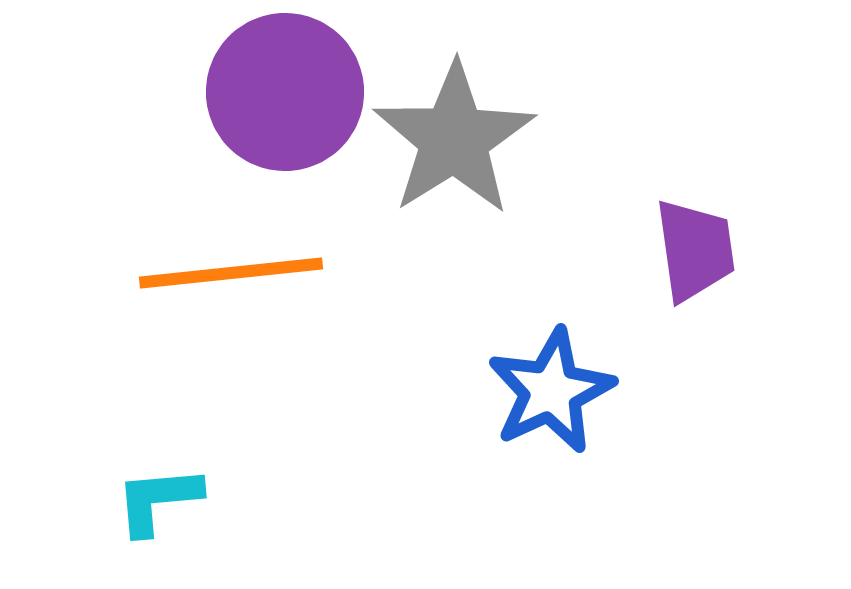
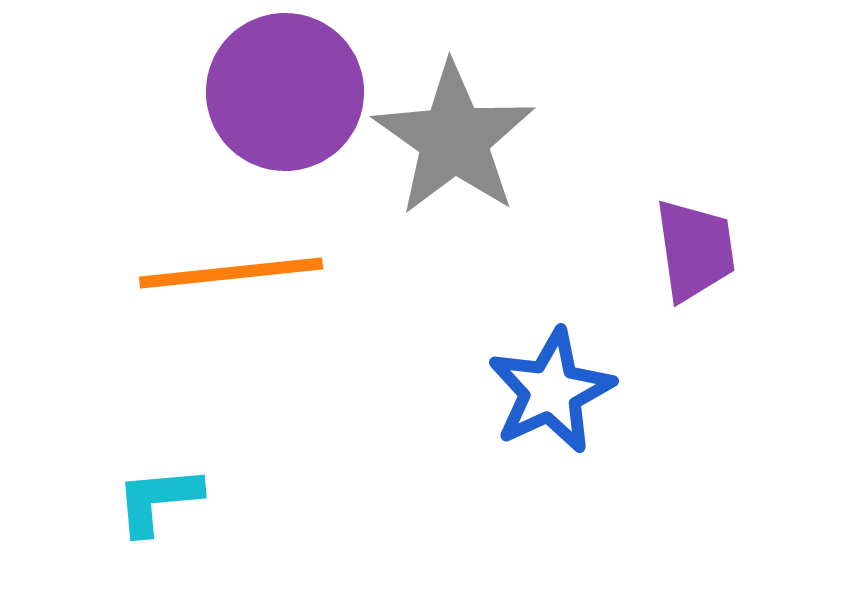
gray star: rotated 5 degrees counterclockwise
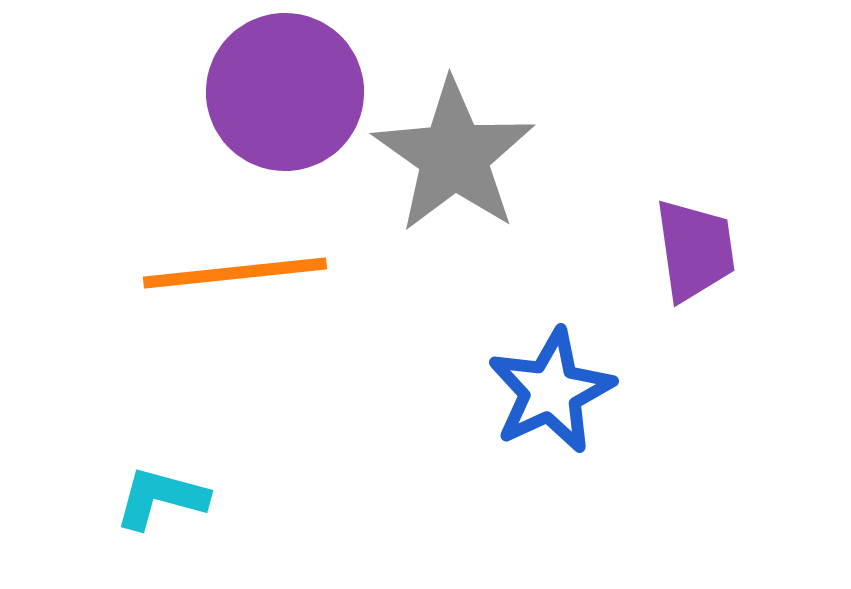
gray star: moved 17 px down
orange line: moved 4 px right
cyan L-shape: moved 3 px right, 2 px up; rotated 20 degrees clockwise
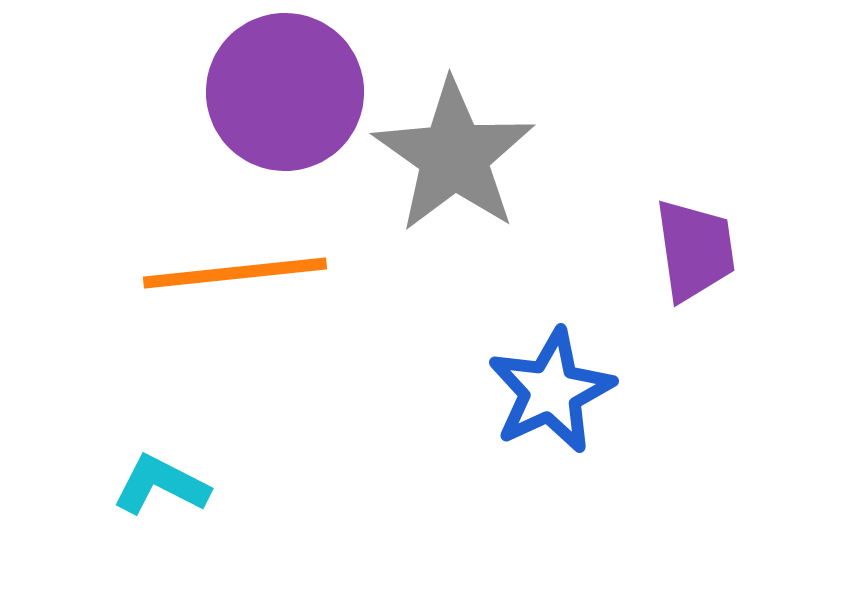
cyan L-shape: moved 13 px up; rotated 12 degrees clockwise
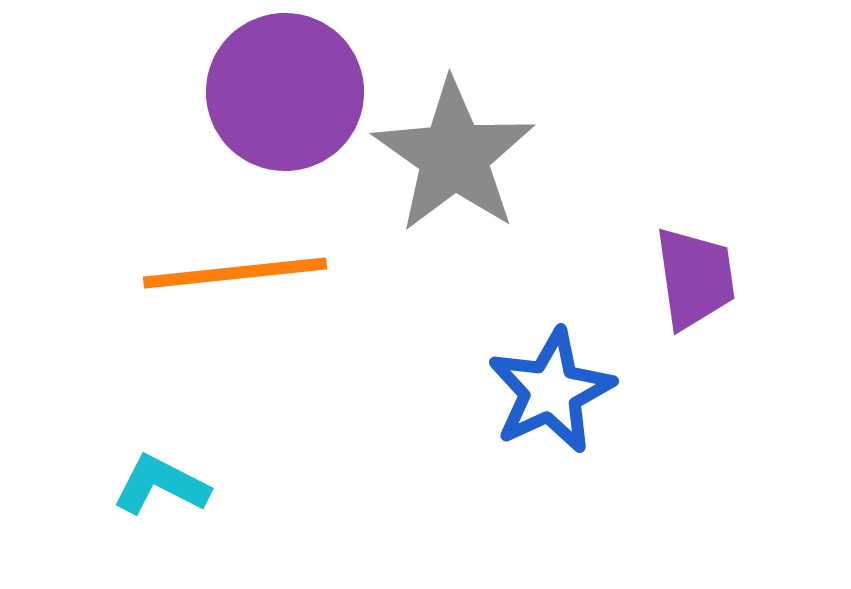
purple trapezoid: moved 28 px down
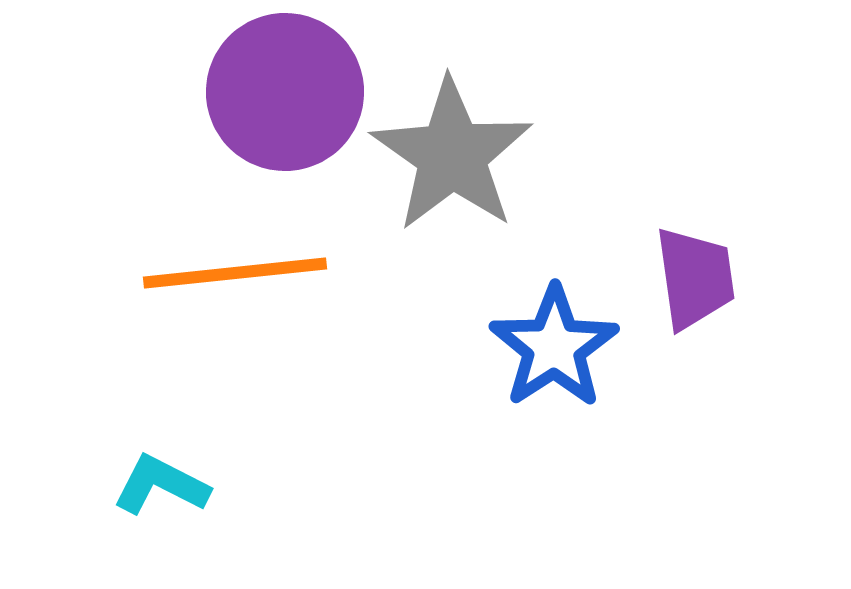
gray star: moved 2 px left, 1 px up
blue star: moved 3 px right, 44 px up; rotated 8 degrees counterclockwise
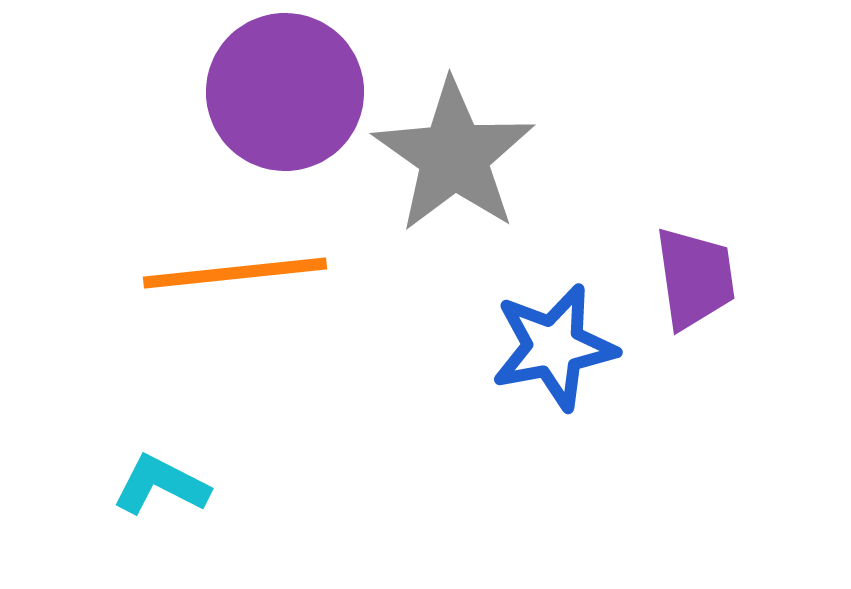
gray star: moved 2 px right, 1 px down
blue star: rotated 22 degrees clockwise
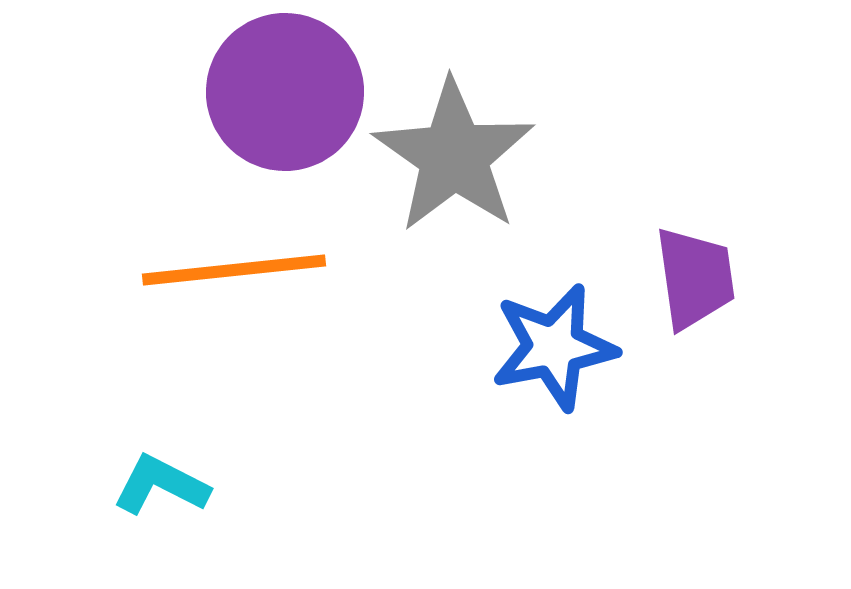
orange line: moved 1 px left, 3 px up
